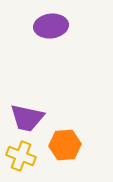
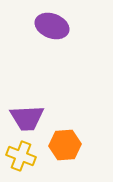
purple ellipse: moved 1 px right; rotated 28 degrees clockwise
purple trapezoid: rotated 15 degrees counterclockwise
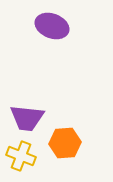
purple trapezoid: rotated 9 degrees clockwise
orange hexagon: moved 2 px up
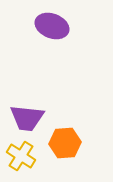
yellow cross: rotated 12 degrees clockwise
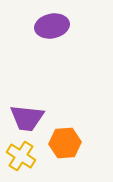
purple ellipse: rotated 32 degrees counterclockwise
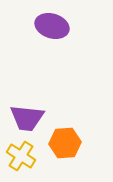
purple ellipse: rotated 28 degrees clockwise
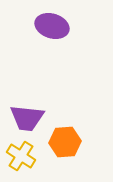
orange hexagon: moved 1 px up
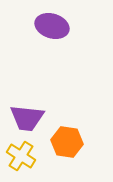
orange hexagon: moved 2 px right; rotated 12 degrees clockwise
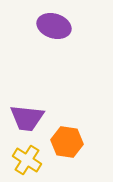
purple ellipse: moved 2 px right
yellow cross: moved 6 px right, 4 px down
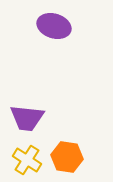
orange hexagon: moved 15 px down
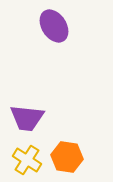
purple ellipse: rotated 40 degrees clockwise
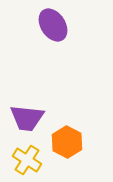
purple ellipse: moved 1 px left, 1 px up
orange hexagon: moved 15 px up; rotated 20 degrees clockwise
